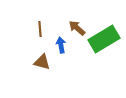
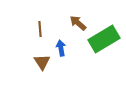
brown arrow: moved 1 px right, 5 px up
blue arrow: moved 3 px down
brown triangle: rotated 42 degrees clockwise
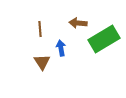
brown arrow: rotated 36 degrees counterclockwise
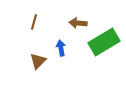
brown line: moved 6 px left, 7 px up; rotated 21 degrees clockwise
green rectangle: moved 3 px down
brown triangle: moved 4 px left, 1 px up; rotated 18 degrees clockwise
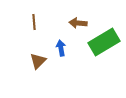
brown line: rotated 21 degrees counterclockwise
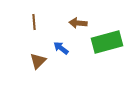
green rectangle: moved 3 px right; rotated 16 degrees clockwise
blue arrow: rotated 42 degrees counterclockwise
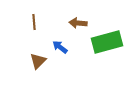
blue arrow: moved 1 px left, 1 px up
